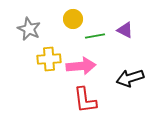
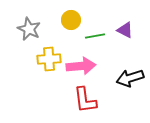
yellow circle: moved 2 px left, 1 px down
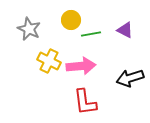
green line: moved 4 px left, 2 px up
yellow cross: moved 2 px down; rotated 30 degrees clockwise
red L-shape: moved 2 px down
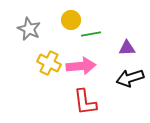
purple triangle: moved 2 px right, 18 px down; rotated 30 degrees counterclockwise
yellow cross: moved 2 px down
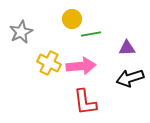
yellow circle: moved 1 px right, 1 px up
gray star: moved 8 px left, 3 px down; rotated 20 degrees clockwise
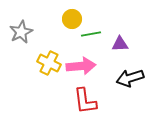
purple triangle: moved 7 px left, 4 px up
red L-shape: moved 1 px up
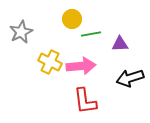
yellow cross: moved 1 px right, 1 px up
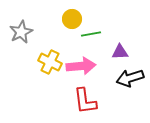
purple triangle: moved 8 px down
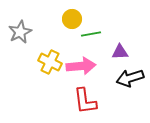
gray star: moved 1 px left
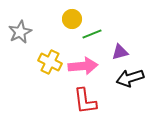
green line: moved 1 px right; rotated 12 degrees counterclockwise
purple triangle: rotated 12 degrees counterclockwise
pink arrow: moved 2 px right
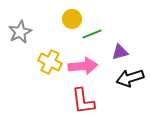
red L-shape: moved 2 px left
